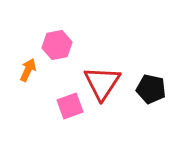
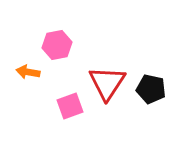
orange arrow: moved 2 px down; rotated 105 degrees counterclockwise
red triangle: moved 5 px right
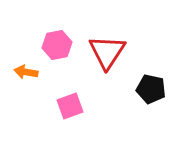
orange arrow: moved 2 px left
red triangle: moved 31 px up
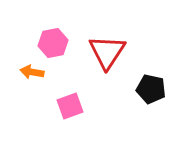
pink hexagon: moved 4 px left, 2 px up
orange arrow: moved 6 px right
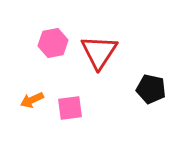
red triangle: moved 8 px left
orange arrow: moved 28 px down; rotated 35 degrees counterclockwise
pink square: moved 2 px down; rotated 12 degrees clockwise
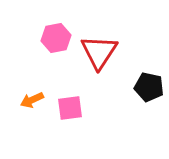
pink hexagon: moved 3 px right, 5 px up
black pentagon: moved 2 px left, 2 px up
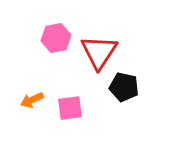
black pentagon: moved 25 px left
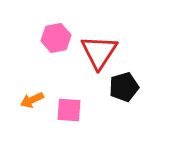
black pentagon: rotated 28 degrees counterclockwise
pink square: moved 1 px left, 2 px down; rotated 12 degrees clockwise
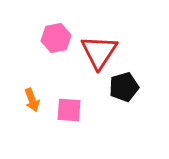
orange arrow: rotated 85 degrees counterclockwise
